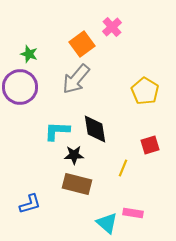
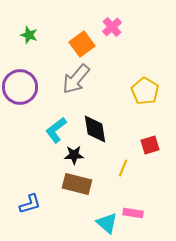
green star: moved 19 px up
cyan L-shape: moved 1 px left, 1 px up; rotated 40 degrees counterclockwise
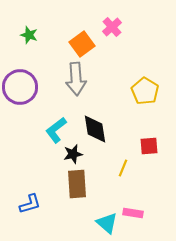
gray arrow: rotated 44 degrees counterclockwise
red square: moved 1 px left, 1 px down; rotated 12 degrees clockwise
black star: moved 1 px left, 1 px up; rotated 12 degrees counterclockwise
brown rectangle: rotated 72 degrees clockwise
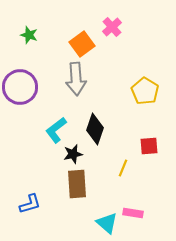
black diamond: rotated 28 degrees clockwise
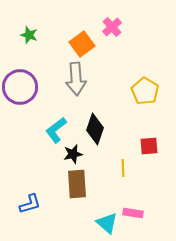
yellow line: rotated 24 degrees counterclockwise
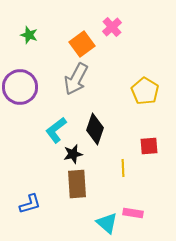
gray arrow: rotated 32 degrees clockwise
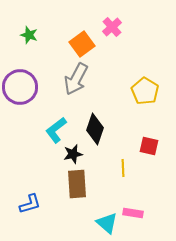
red square: rotated 18 degrees clockwise
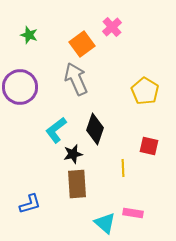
gray arrow: rotated 128 degrees clockwise
cyan triangle: moved 2 px left
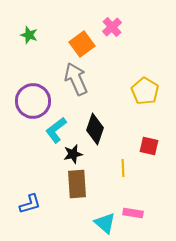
purple circle: moved 13 px right, 14 px down
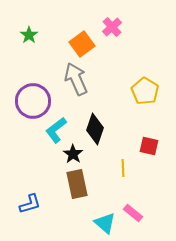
green star: rotated 18 degrees clockwise
black star: rotated 24 degrees counterclockwise
brown rectangle: rotated 8 degrees counterclockwise
pink rectangle: rotated 30 degrees clockwise
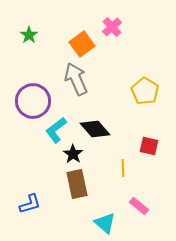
black diamond: rotated 60 degrees counterclockwise
pink rectangle: moved 6 px right, 7 px up
